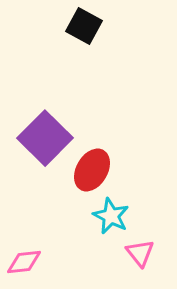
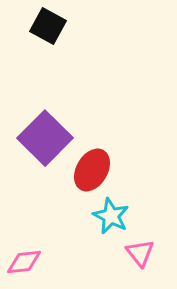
black square: moved 36 px left
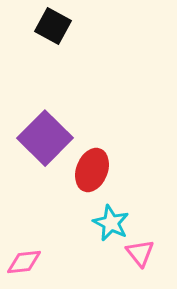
black square: moved 5 px right
red ellipse: rotated 9 degrees counterclockwise
cyan star: moved 7 px down
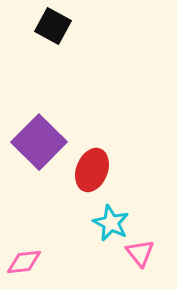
purple square: moved 6 px left, 4 px down
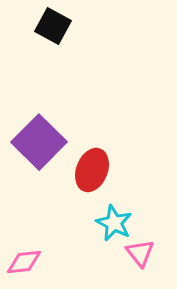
cyan star: moved 3 px right
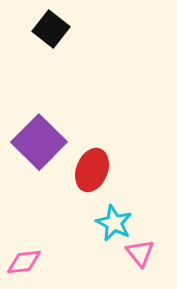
black square: moved 2 px left, 3 px down; rotated 9 degrees clockwise
